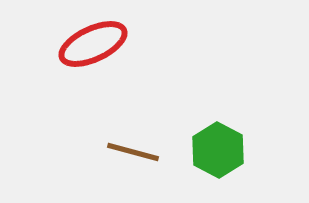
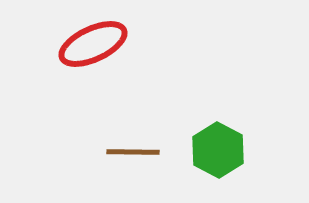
brown line: rotated 14 degrees counterclockwise
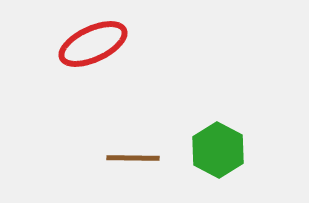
brown line: moved 6 px down
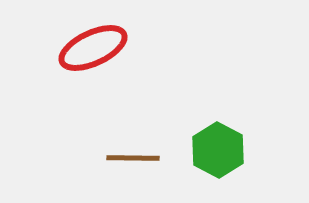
red ellipse: moved 4 px down
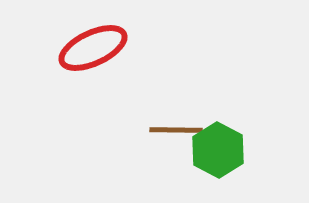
brown line: moved 43 px right, 28 px up
